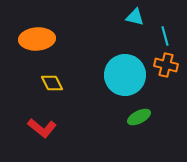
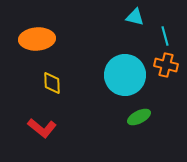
yellow diamond: rotated 25 degrees clockwise
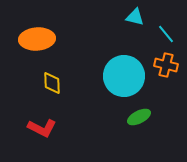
cyan line: moved 1 px right, 2 px up; rotated 24 degrees counterclockwise
cyan circle: moved 1 px left, 1 px down
red L-shape: rotated 12 degrees counterclockwise
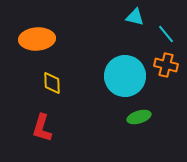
cyan circle: moved 1 px right
green ellipse: rotated 10 degrees clockwise
red L-shape: rotated 80 degrees clockwise
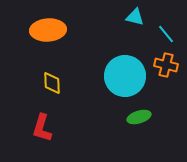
orange ellipse: moved 11 px right, 9 px up
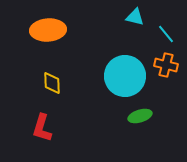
green ellipse: moved 1 px right, 1 px up
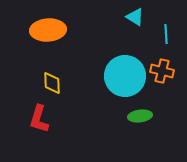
cyan triangle: rotated 18 degrees clockwise
cyan line: rotated 36 degrees clockwise
orange cross: moved 4 px left, 6 px down
green ellipse: rotated 10 degrees clockwise
red L-shape: moved 3 px left, 9 px up
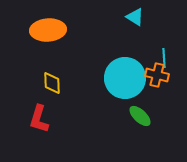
cyan line: moved 2 px left, 24 px down
orange cross: moved 5 px left, 4 px down
cyan circle: moved 2 px down
green ellipse: rotated 50 degrees clockwise
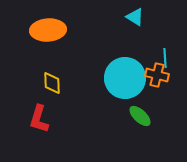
cyan line: moved 1 px right
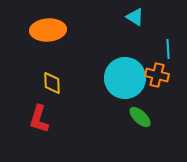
cyan line: moved 3 px right, 9 px up
green ellipse: moved 1 px down
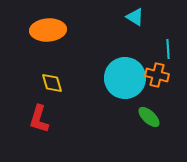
yellow diamond: rotated 15 degrees counterclockwise
green ellipse: moved 9 px right
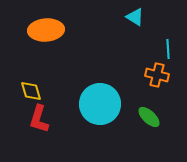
orange ellipse: moved 2 px left
cyan circle: moved 25 px left, 26 px down
yellow diamond: moved 21 px left, 8 px down
